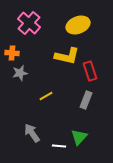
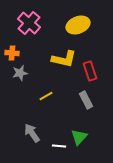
yellow L-shape: moved 3 px left, 3 px down
gray rectangle: rotated 48 degrees counterclockwise
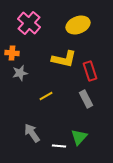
gray rectangle: moved 1 px up
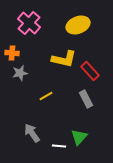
red rectangle: rotated 24 degrees counterclockwise
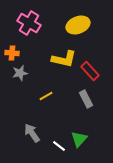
pink cross: rotated 10 degrees counterclockwise
green triangle: moved 2 px down
white line: rotated 32 degrees clockwise
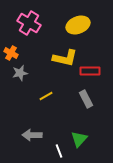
orange cross: moved 1 px left; rotated 24 degrees clockwise
yellow L-shape: moved 1 px right, 1 px up
red rectangle: rotated 48 degrees counterclockwise
gray arrow: moved 2 px down; rotated 54 degrees counterclockwise
white line: moved 5 px down; rotated 32 degrees clockwise
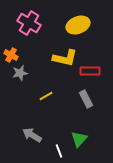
orange cross: moved 2 px down
gray arrow: rotated 30 degrees clockwise
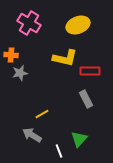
orange cross: rotated 24 degrees counterclockwise
yellow line: moved 4 px left, 18 px down
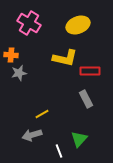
gray star: moved 1 px left
gray arrow: rotated 48 degrees counterclockwise
